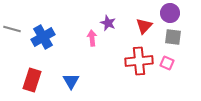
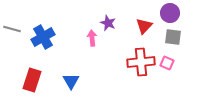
red cross: moved 2 px right, 1 px down
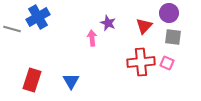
purple circle: moved 1 px left
blue cross: moved 5 px left, 20 px up
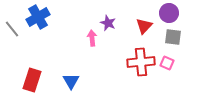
gray line: rotated 36 degrees clockwise
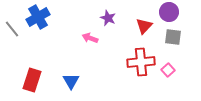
purple circle: moved 1 px up
purple star: moved 5 px up
pink arrow: moved 2 px left; rotated 63 degrees counterclockwise
pink square: moved 1 px right, 7 px down; rotated 24 degrees clockwise
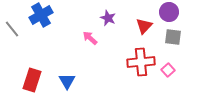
blue cross: moved 3 px right, 2 px up
pink arrow: rotated 21 degrees clockwise
blue triangle: moved 4 px left
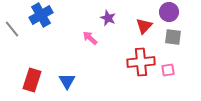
pink square: rotated 32 degrees clockwise
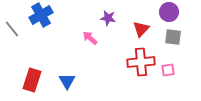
purple star: rotated 14 degrees counterclockwise
red triangle: moved 3 px left, 3 px down
